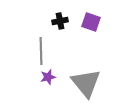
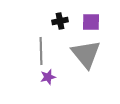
purple square: rotated 18 degrees counterclockwise
gray triangle: moved 29 px up
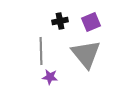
purple square: rotated 24 degrees counterclockwise
purple star: moved 2 px right; rotated 21 degrees clockwise
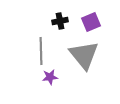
gray triangle: moved 2 px left, 1 px down
purple star: rotated 14 degrees counterclockwise
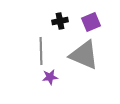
gray triangle: rotated 28 degrees counterclockwise
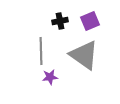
purple square: moved 1 px left, 1 px up
gray triangle: rotated 12 degrees clockwise
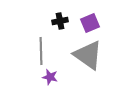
purple square: moved 2 px down
gray triangle: moved 4 px right
purple star: rotated 21 degrees clockwise
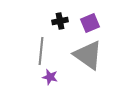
gray line: rotated 8 degrees clockwise
